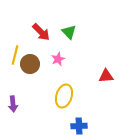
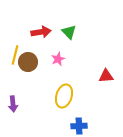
red arrow: rotated 54 degrees counterclockwise
brown circle: moved 2 px left, 2 px up
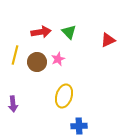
brown circle: moved 9 px right
red triangle: moved 2 px right, 36 px up; rotated 21 degrees counterclockwise
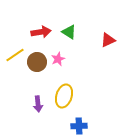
green triangle: rotated 14 degrees counterclockwise
yellow line: rotated 42 degrees clockwise
purple arrow: moved 25 px right
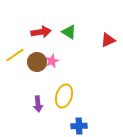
pink star: moved 6 px left, 2 px down
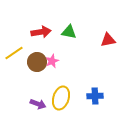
green triangle: rotated 21 degrees counterclockwise
red triangle: rotated 14 degrees clockwise
yellow line: moved 1 px left, 2 px up
yellow ellipse: moved 3 px left, 2 px down
purple arrow: rotated 63 degrees counterclockwise
blue cross: moved 16 px right, 30 px up
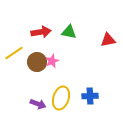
blue cross: moved 5 px left
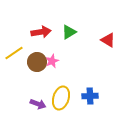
green triangle: rotated 42 degrees counterclockwise
red triangle: rotated 42 degrees clockwise
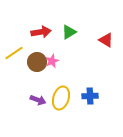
red triangle: moved 2 px left
purple arrow: moved 4 px up
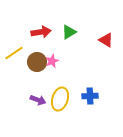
yellow ellipse: moved 1 px left, 1 px down
